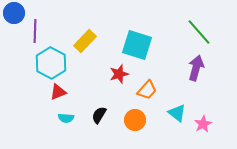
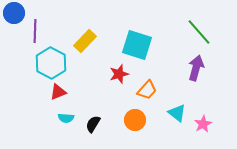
black semicircle: moved 6 px left, 9 px down
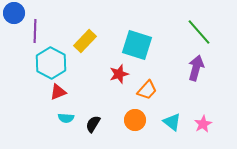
cyan triangle: moved 5 px left, 9 px down
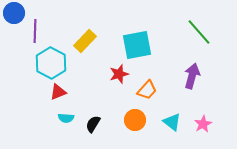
cyan square: rotated 28 degrees counterclockwise
purple arrow: moved 4 px left, 8 px down
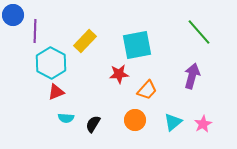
blue circle: moved 1 px left, 2 px down
red star: rotated 12 degrees clockwise
red triangle: moved 2 px left
cyan triangle: moved 1 px right; rotated 42 degrees clockwise
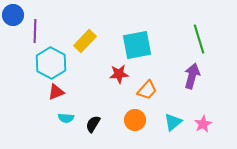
green line: moved 7 px down; rotated 24 degrees clockwise
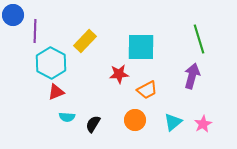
cyan square: moved 4 px right, 2 px down; rotated 12 degrees clockwise
orange trapezoid: rotated 20 degrees clockwise
cyan semicircle: moved 1 px right, 1 px up
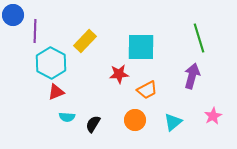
green line: moved 1 px up
pink star: moved 10 px right, 8 px up
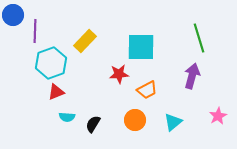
cyan hexagon: rotated 12 degrees clockwise
pink star: moved 5 px right
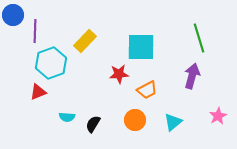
red triangle: moved 18 px left
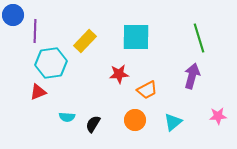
cyan square: moved 5 px left, 10 px up
cyan hexagon: rotated 12 degrees clockwise
pink star: rotated 24 degrees clockwise
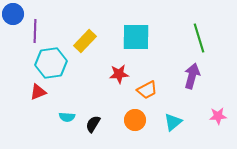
blue circle: moved 1 px up
